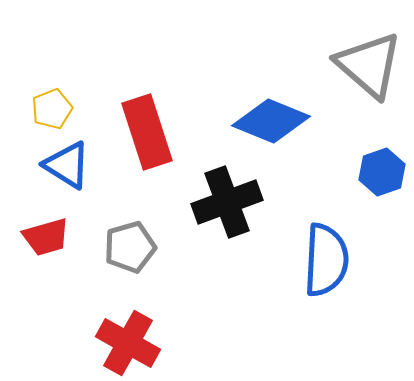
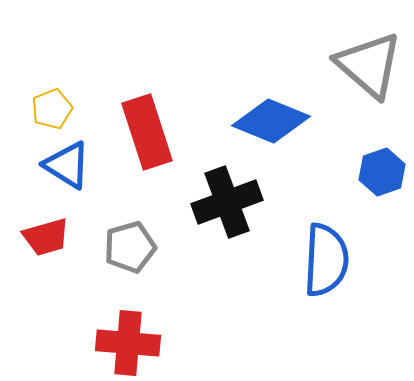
red cross: rotated 24 degrees counterclockwise
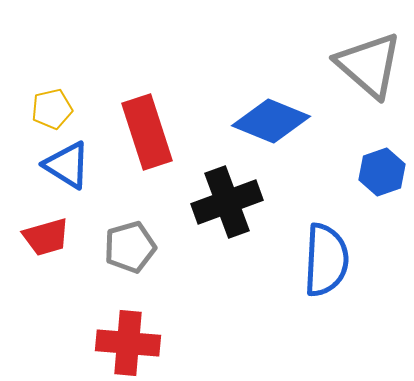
yellow pentagon: rotated 9 degrees clockwise
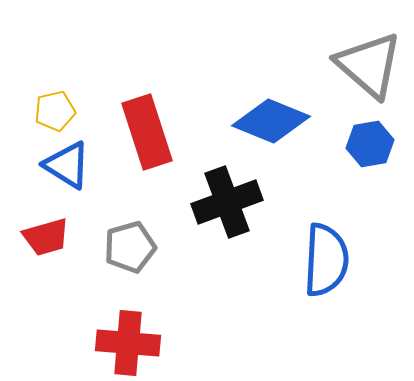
yellow pentagon: moved 3 px right, 2 px down
blue hexagon: moved 12 px left, 28 px up; rotated 9 degrees clockwise
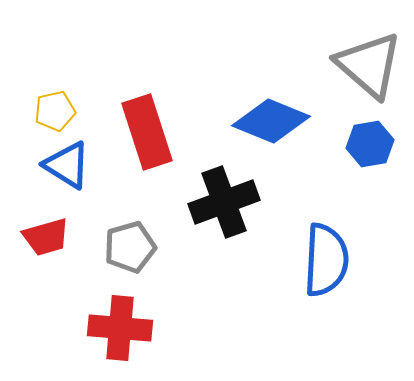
black cross: moved 3 px left
red cross: moved 8 px left, 15 px up
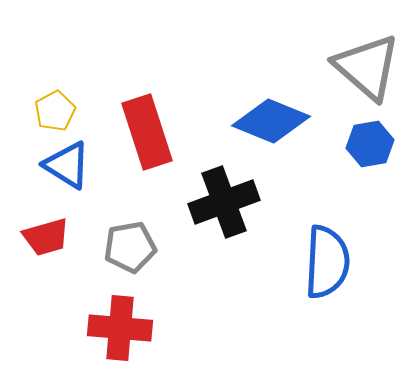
gray triangle: moved 2 px left, 2 px down
yellow pentagon: rotated 15 degrees counterclockwise
gray pentagon: rotated 6 degrees clockwise
blue semicircle: moved 1 px right, 2 px down
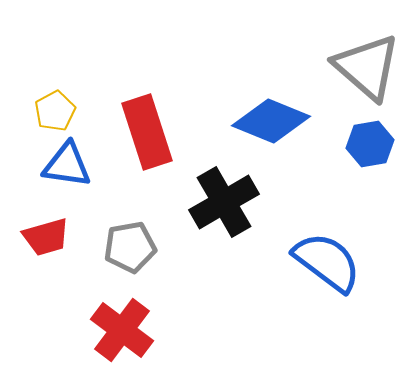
blue triangle: rotated 24 degrees counterclockwise
black cross: rotated 10 degrees counterclockwise
blue semicircle: rotated 56 degrees counterclockwise
red cross: moved 2 px right, 2 px down; rotated 32 degrees clockwise
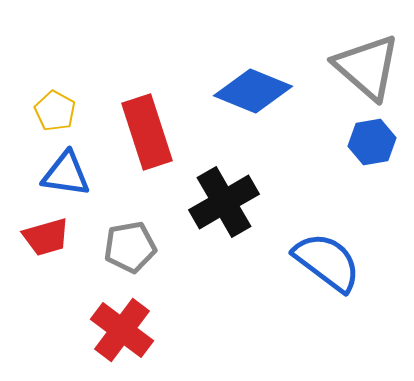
yellow pentagon: rotated 15 degrees counterclockwise
blue diamond: moved 18 px left, 30 px up
blue hexagon: moved 2 px right, 2 px up
blue triangle: moved 1 px left, 9 px down
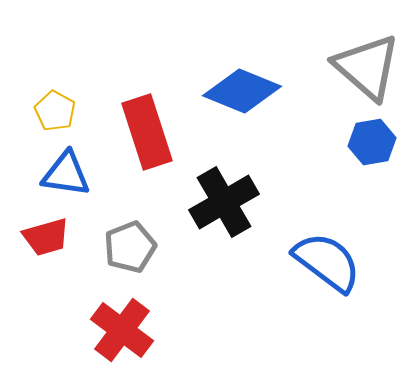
blue diamond: moved 11 px left
gray pentagon: rotated 12 degrees counterclockwise
